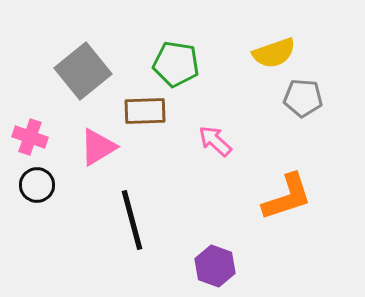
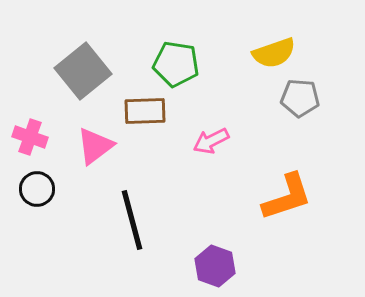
gray pentagon: moved 3 px left
pink arrow: moved 4 px left; rotated 69 degrees counterclockwise
pink triangle: moved 3 px left, 1 px up; rotated 6 degrees counterclockwise
black circle: moved 4 px down
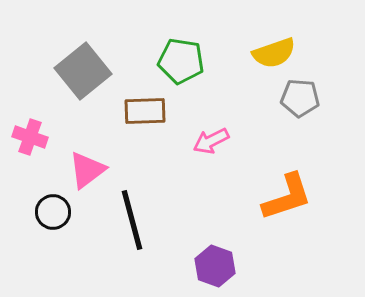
green pentagon: moved 5 px right, 3 px up
pink triangle: moved 8 px left, 24 px down
black circle: moved 16 px right, 23 px down
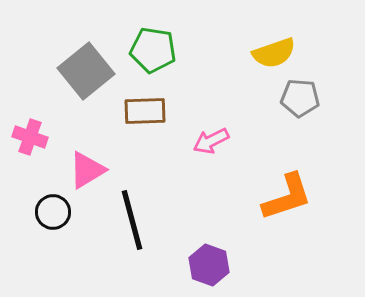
green pentagon: moved 28 px left, 11 px up
gray square: moved 3 px right
pink triangle: rotated 6 degrees clockwise
purple hexagon: moved 6 px left, 1 px up
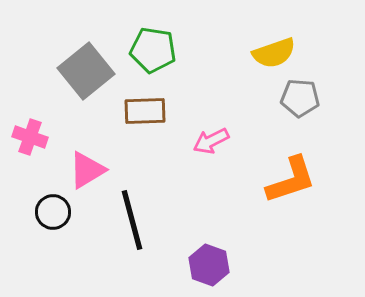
orange L-shape: moved 4 px right, 17 px up
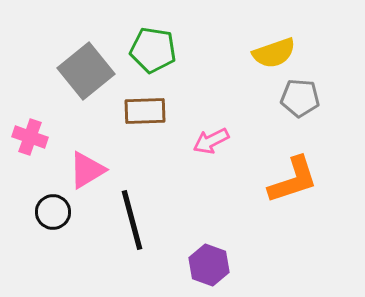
orange L-shape: moved 2 px right
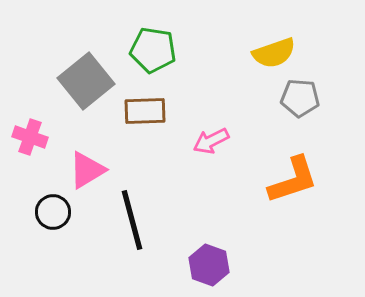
gray square: moved 10 px down
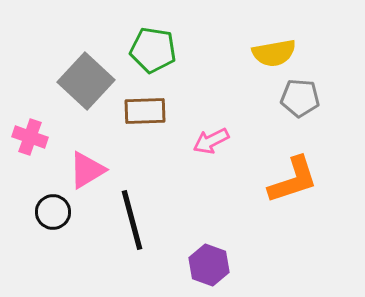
yellow semicircle: rotated 9 degrees clockwise
gray square: rotated 8 degrees counterclockwise
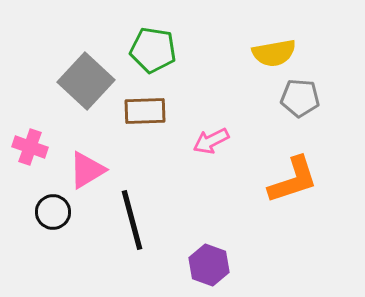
pink cross: moved 10 px down
